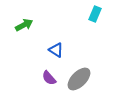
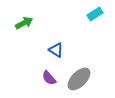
cyan rectangle: rotated 35 degrees clockwise
green arrow: moved 2 px up
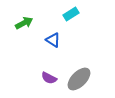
cyan rectangle: moved 24 px left
blue triangle: moved 3 px left, 10 px up
purple semicircle: rotated 21 degrees counterclockwise
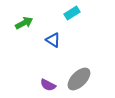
cyan rectangle: moved 1 px right, 1 px up
purple semicircle: moved 1 px left, 7 px down
